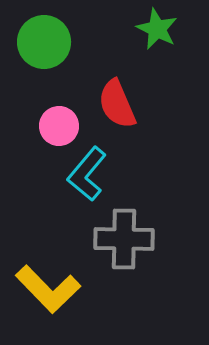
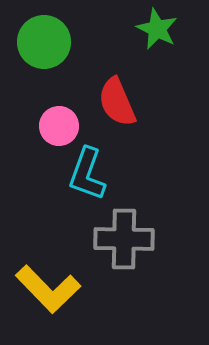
red semicircle: moved 2 px up
cyan L-shape: rotated 20 degrees counterclockwise
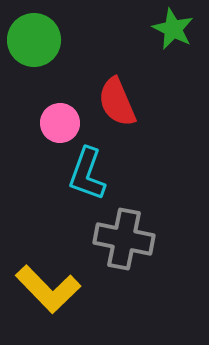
green star: moved 16 px right
green circle: moved 10 px left, 2 px up
pink circle: moved 1 px right, 3 px up
gray cross: rotated 10 degrees clockwise
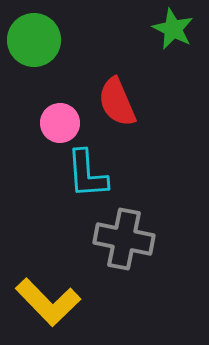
cyan L-shape: rotated 24 degrees counterclockwise
yellow L-shape: moved 13 px down
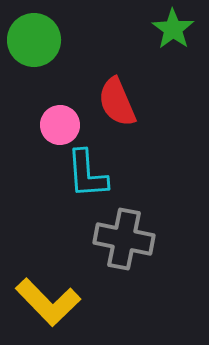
green star: rotated 9 degrees clockwise
pink circle: moved 2 px down
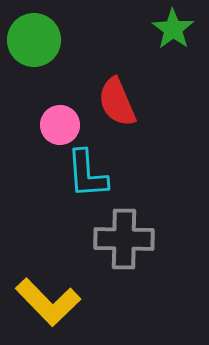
gray cross: rotated 10 degrees counterclockwise
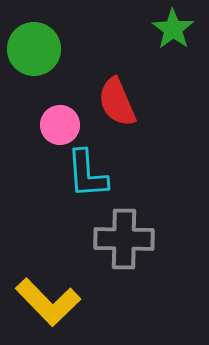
green circle: moved 9 px down
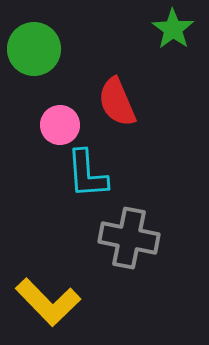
gray cross: moved 5 px right, 1 px up; rotated 10 degrees clockwise
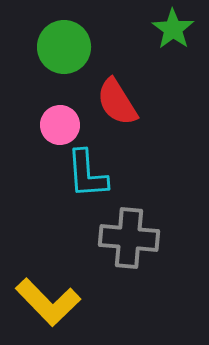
green circle: moved 30 px right, 2 px up
red semicircle: rotated 9 degrees counterclockwise
gray cross: rotated 6 degrees counterclockwise
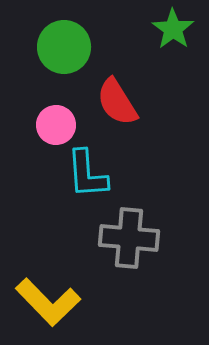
pink circle: moved 4 px left
